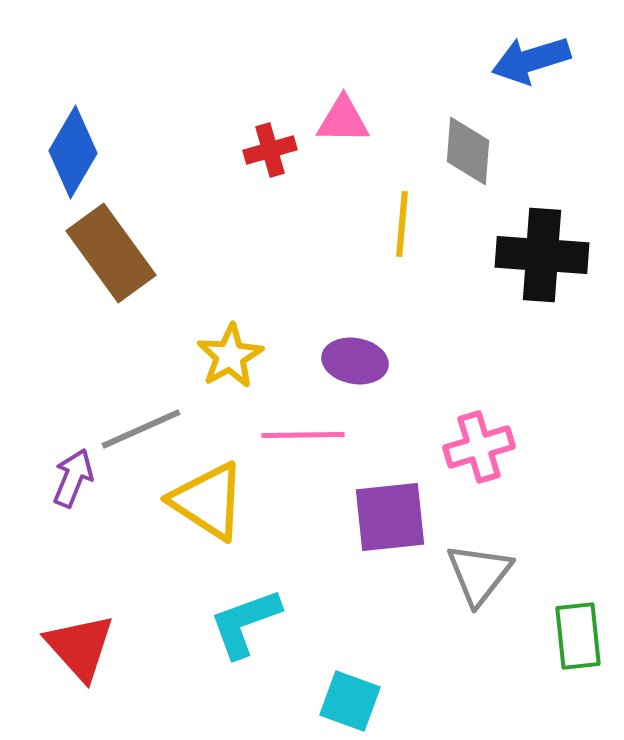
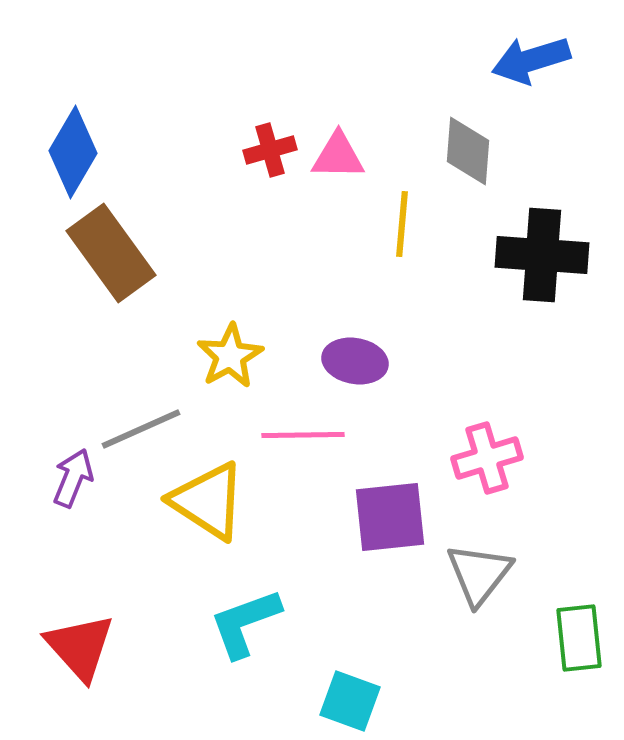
pink triangle: moved 5 px left, 36 px down
pink cross: moved 8 px right, 11 px down
green rectangle: moved 1 px right, 2 px down
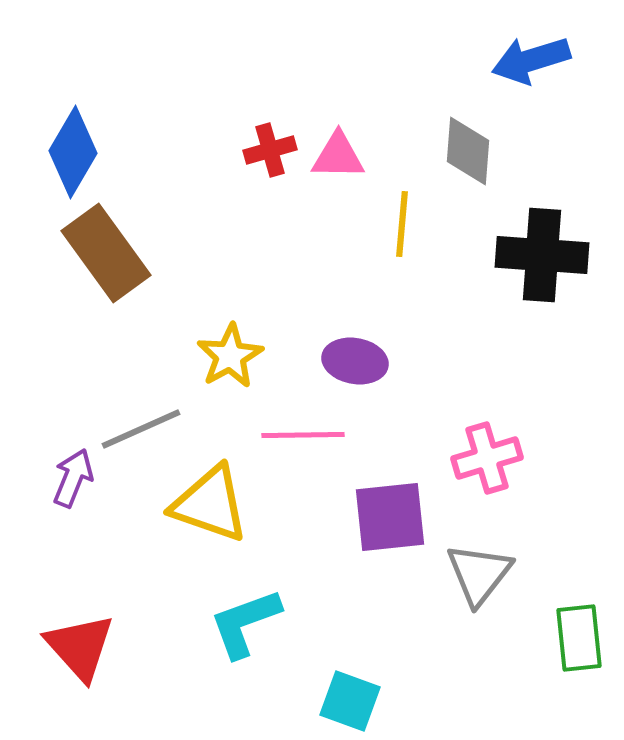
brown rectangle: moved 5 px left
yellow triangle: moved 2 px right, 3 px down; rotated 14 degrees counterclockwise
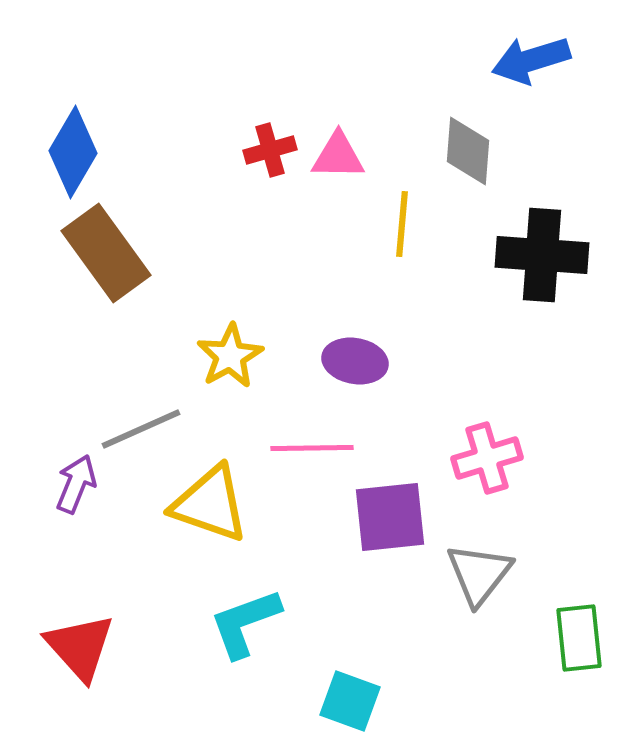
pink line: moved 9 px right, 13 px down
purple arrow: moved 3 px right, 6 px down
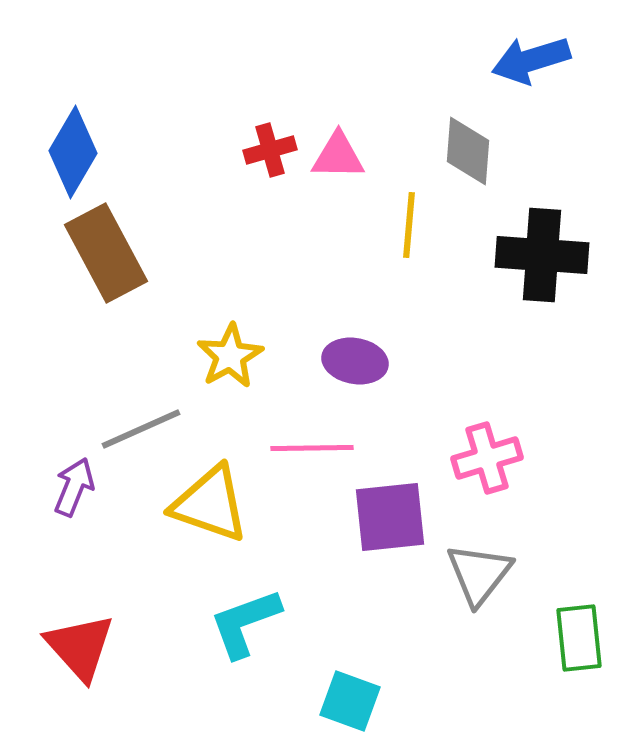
yellow line: moved 7 px right, 1 px down
brown rectangle: rotated 8 degrees clockwise
purple arrow: moved 2 px left, 3 px down
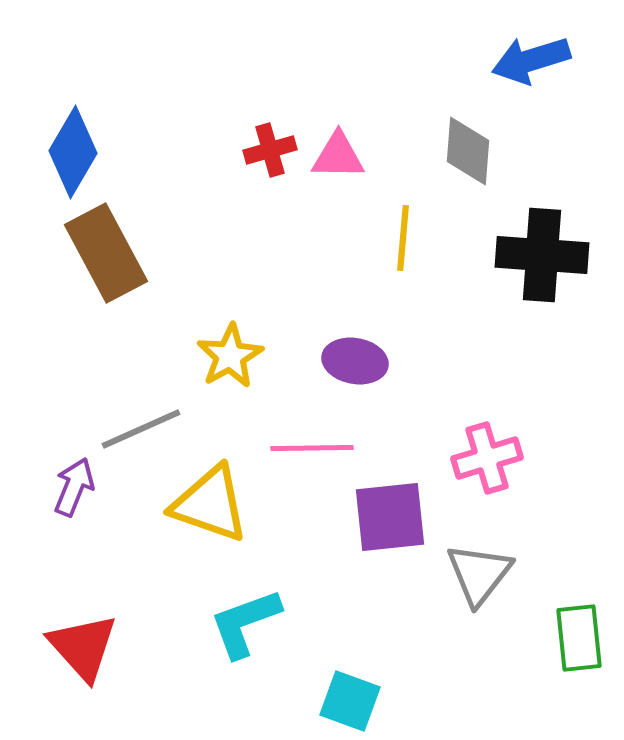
yellow line: moved 6 px left, 13 px down
red triangle: moved 3 px right
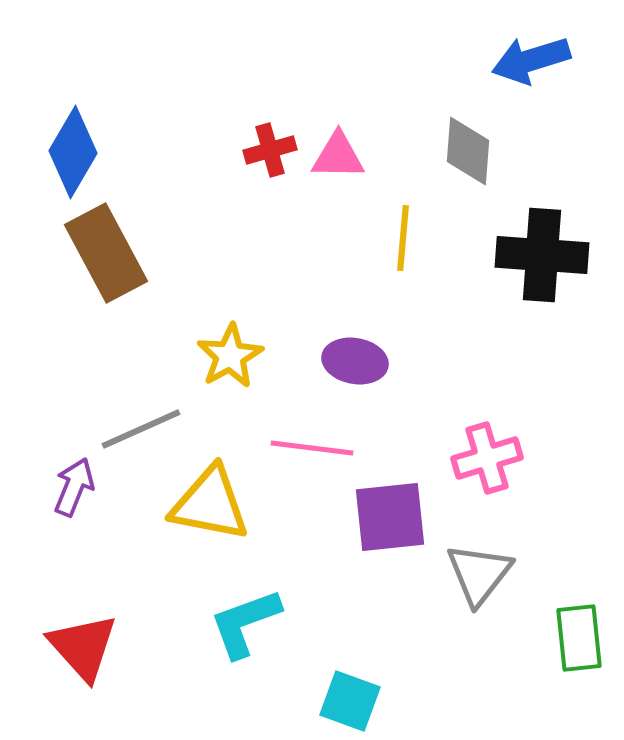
pink line: rotated 8 degrees clockwise
yellow triangle: rotated 8 degrees counterclockwise
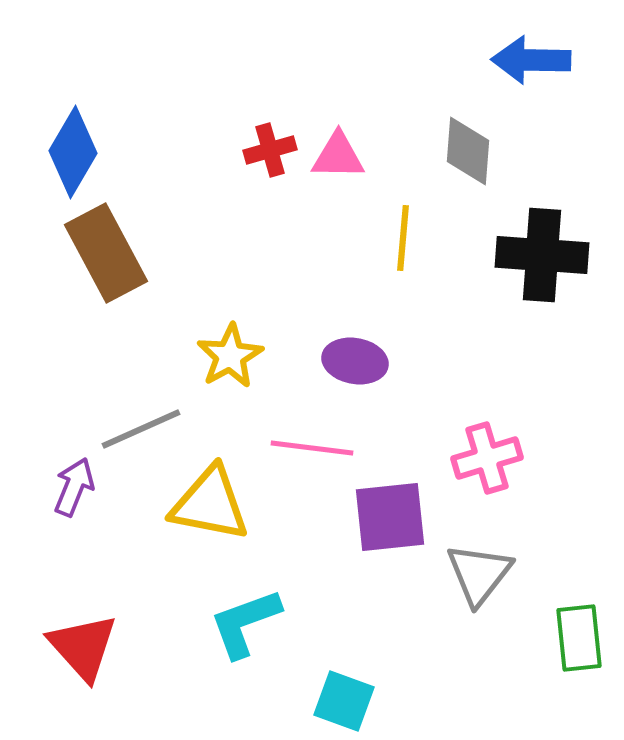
blue arrow: rotated 18 degrees clockwise
cyan square: moved 6 px left
